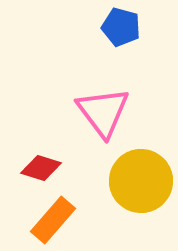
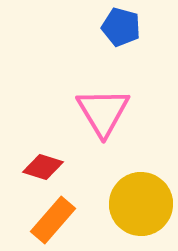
pink triangle: rotated 6 degrees clockwise
red diamond: moved 2 px right, 1 px up
yellow circle: moved 23 px down
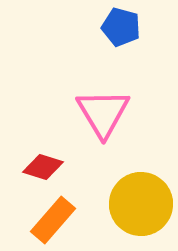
pink triangle: moved 1 px down
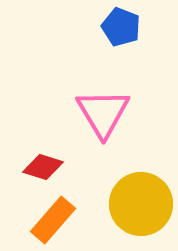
blue pentagon: rotated 6 degrees clockwise
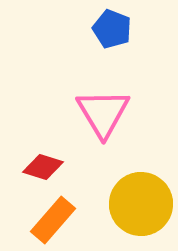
blue pentagon: moved 9 px left, 2 px down
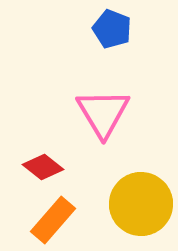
red diamond: rotated 21 degrees clockwise
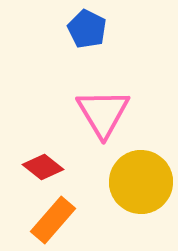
blue pentagon: moved 25 px left; rotated 6 degrees clockwise
yellow circle: moved 22 px up
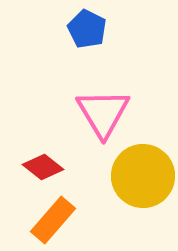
yellow circle: moved 2 px right, 6 px up
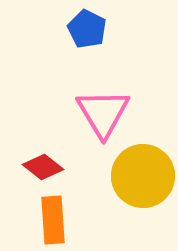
orange rectangle: rotated 45 degrees counterclockwise
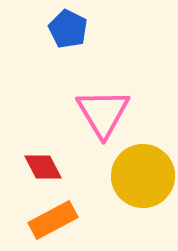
blue pentagon: moved 19 px left
red diamond: rotated 24 degrees clockwise
orange rectangle: rotated 66 degrees clockwise
